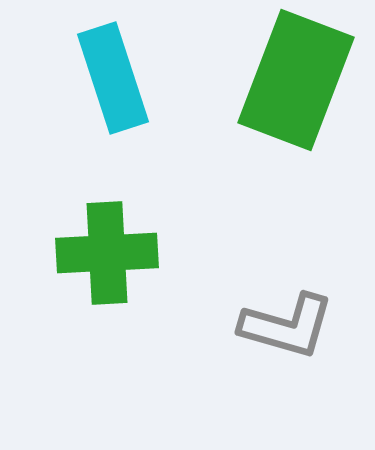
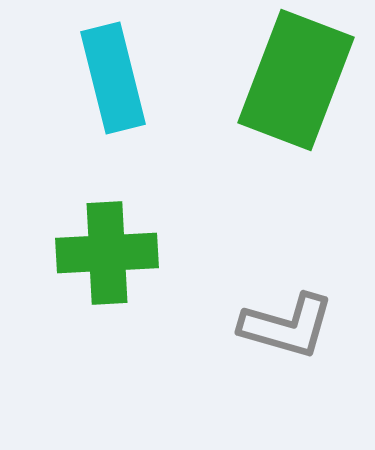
cyan rectangle: rotated 4 degrees clockwise
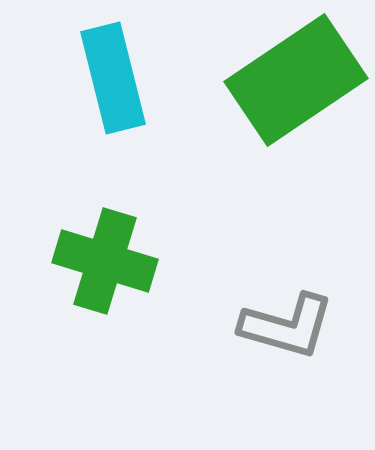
green rectangle: rotated 35 degrees clockwise
green cross: moved 2 px left, 8 px down; rotated 20 degrees clockwise
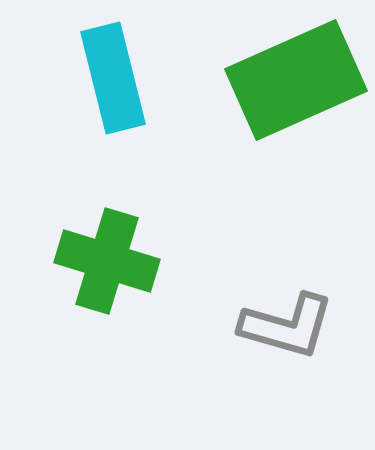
green rectangle: rotated 10 degrees clockwise
green cross: moved 2 px right
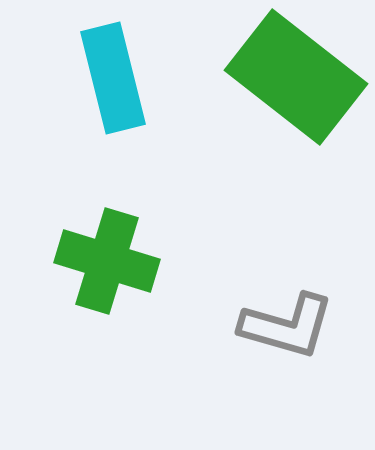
green rectangle: moved 3 px up; rotated 62 degrees clockwise
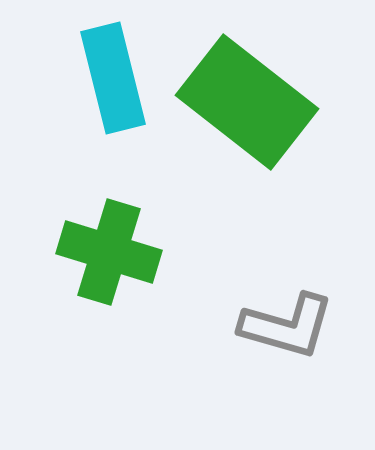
green rectangle: moved 49 px left, 25 px down
green cross: moved 2 px right, 9 px up
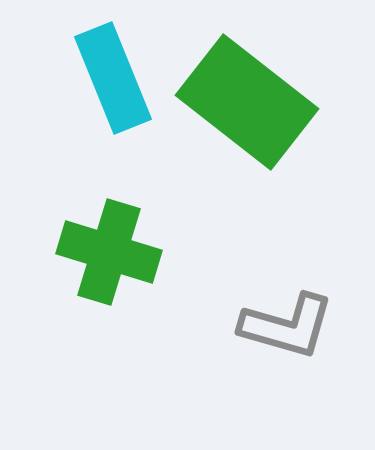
cyan rectangle: rotated 8 degrees counterclockwise
